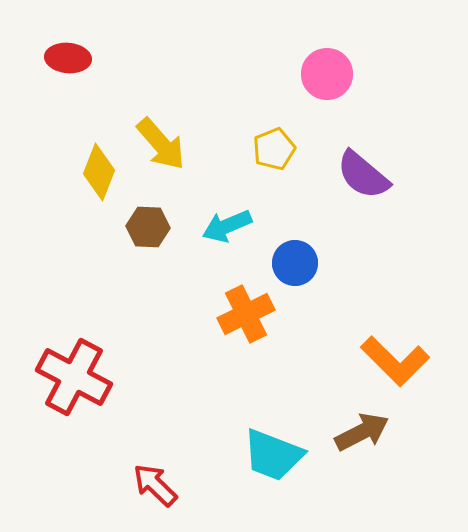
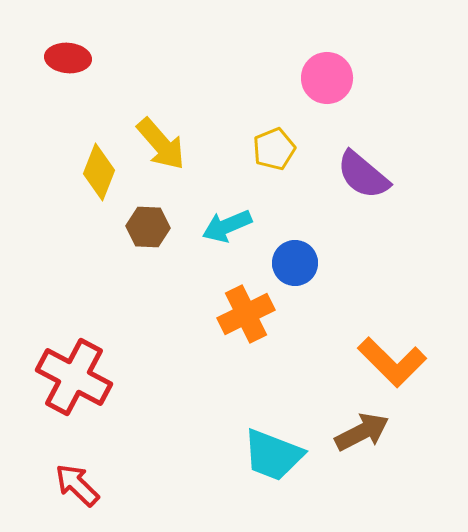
pink circle: moved 4 px down
orange L-shape: moved 3 px left, 1 px down
red arrow: moved 78 px left
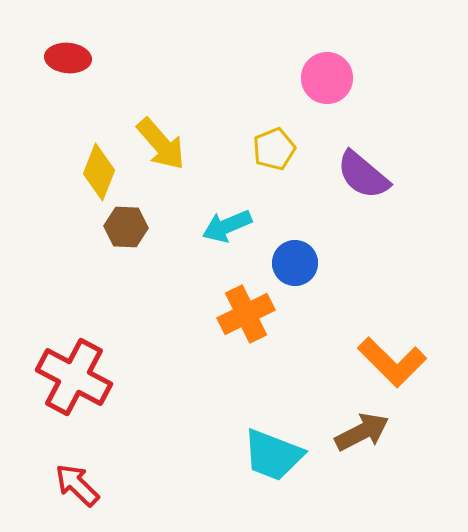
brown hexagon: moved 22 px left
